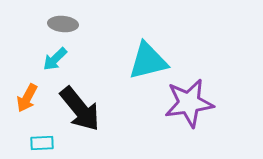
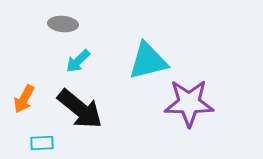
cyan arrow: moved 23 px right, 2 px down
orange arrow: moved 3 px left, 1 px down
purple star: rotated 9 degrees clockwise
black arrow: rotated 12 degrees counterclockwise
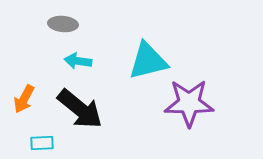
cyan arrow: rotated 52 degrees clockwise
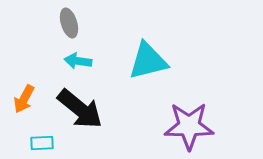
gray ellipse: moved 6 px right, 1 px up; rotated 68 degrees clockwise
purple star: moved 23 px down
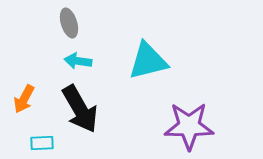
black arrow: rotated 21 degrees clockwise
